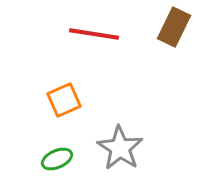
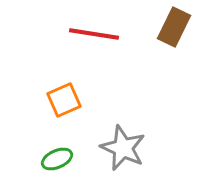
gray star: moved 3 px right; rotated 9 degrees counterclockwise
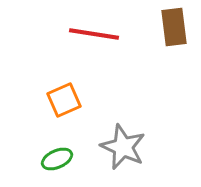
brown rectangle: rotated 33 degrees counterclockwise
gray star: moved 1 px up
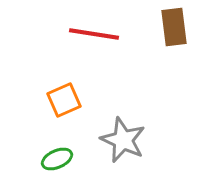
gray star: moved 7 px up
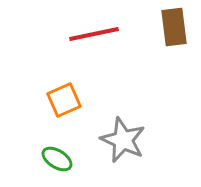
red line: rotated 21 degrees counterclockwise
green ellipse: rotated 56 degrees clockwise
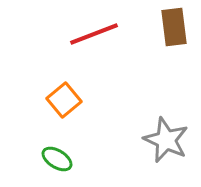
red line: rotated 9 degrees counterclockwise
orange square: rotated 16 degrees counterclockwise
gray star: moved 43 px right
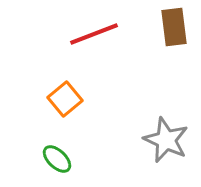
orange square: moved 1 px right, 1 px up
green ellipse: rotated 12 degrees clockwise
